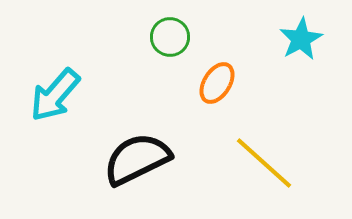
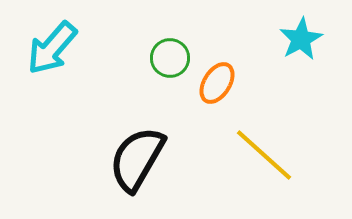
green circle: moved 21 px down
cyan arrow: moved 3 px left, 47 px up
black semicircle: rotated 34 degrees counterclockwise
yellow line: moved 8 px up
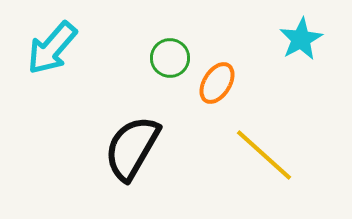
black semicircle: moved 5 px left, 11 px up
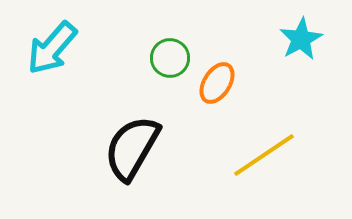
yellow line: rotated 76 degrees counterclockwise
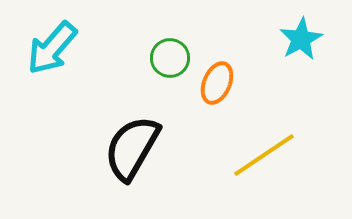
orange ellipse: rotated 9 degrees counterclockwise
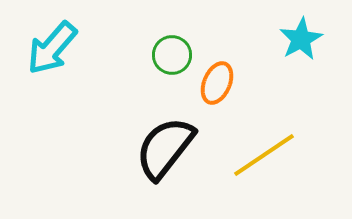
green circle: moved 2 px right, 3 px up
black semicircle: moved 33 px right; rotated 8 degrees clockwise
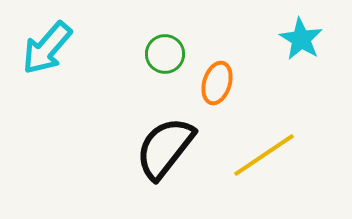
cyan star: rotated 12 degrees counterclockwise
cyan arrow: moved 5 px left
green circle: moved 7 px left, 1 px up
orange ellipse: rotated 6 degrees counterclockwise
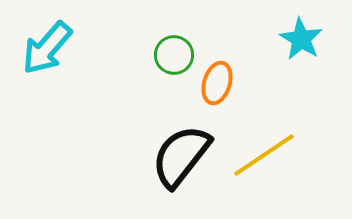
green circle: moved 9 px right, 1 px down
black semicircle: moved 16 px right, 8 px down
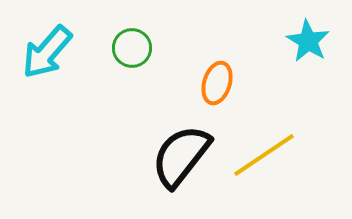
cyan star: moved 7 px right, 2 px down
cyan arrow: moved 4 px down
green circle: moved 42 px left, 7 px up
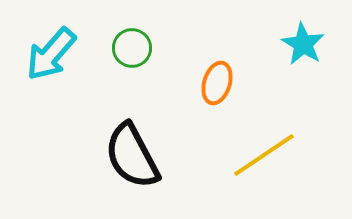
cyan star: moved 5 px left, 3 px down
cyan arrow: moved 4 px right, 2 px down
black semicircle: moved 49 px left; rotated 66 degrees counterclockwise
